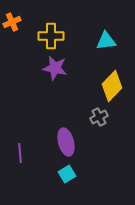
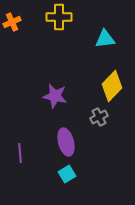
yellow cross: moved 8 px right, 19 px up
cyan triangle: moved 1 px left, 2 px up
purple star: moved 28 px down
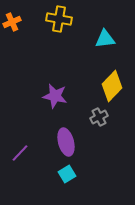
yellow cross: moved 2 px down; rotated 10 degrees clockwise
purple line: rotated 48 degrees clockwise
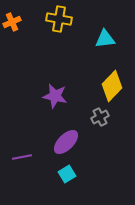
gray cross: moved 1 px right
purple ellipse: rotated 60 degrees clockwise
purple line: moved 2 px right, 4 px down; rotated 36 degrees clockwise
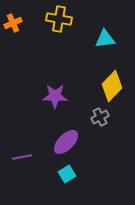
orange cross: moved 1 px right, 1 px down
purple star: rotated 10 degrees counterclockwise
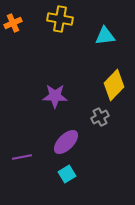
yellow cross: moved 1 px right
cyan triangle: moved 3 px up
yellow diamond: moved 2 px right, 1 px up
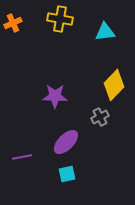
cyan triangle: moved 4 px up
cyan square: rotated 18 degrees clockwise
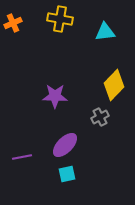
purple ellipse: moved 1 px left, 3 px down
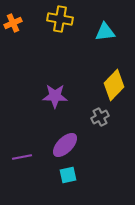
cyan square: moved 1 px right, 1 px down
